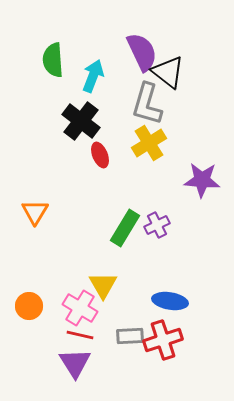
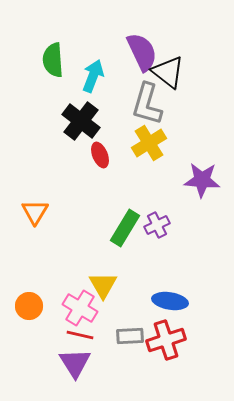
red cross: moved 3 px right
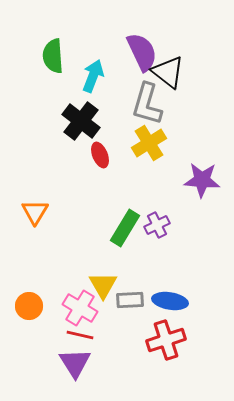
green semicircle: moved 4 px up
gray rectangle: moved 36 px up
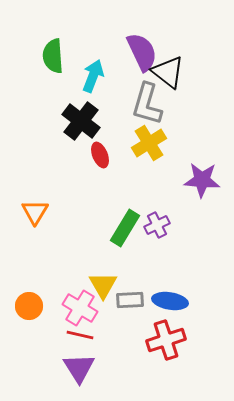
purple triangle: moved 4 px right, 5 px down
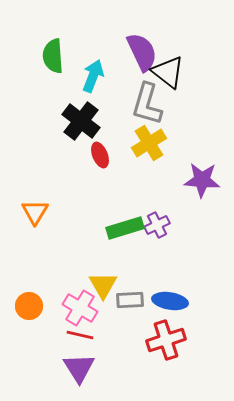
green rectangle: rotated 42 degrees clockwise
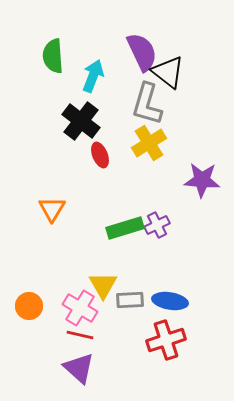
orange triangle: moved 17 px right, 3 px up
purple triangle: rotated 16 degrees counterclockwise
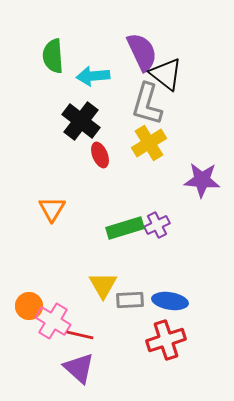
black triangle: moved 2 px left, 2 px down
cyan arrow: rotated 116 degrees counterclockwise
pink cross: moved 27 px left, 13 px down
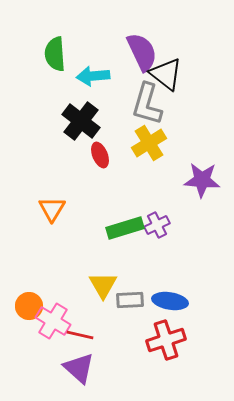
green semicircle: moved 2 px right, 2 px up
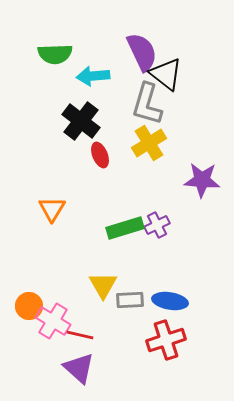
green semicircle: rotated 88 degrees counterclockwise
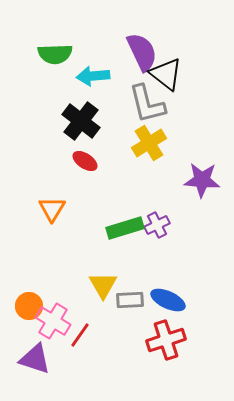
gray L-shape: rotated 30 degrees counterclockwise
red ellipse: moved 15 px left, 6 px down; rotated 35 degrees counterclockwise
blue ellipse: moved 2 px left, 1 px up; rotated 16 degrees clockwise
red line: rotated 68 degrees counterclockwise
purple triangle: moved 44 px left, 9 px up; rotated 24 degrees counterclockwise
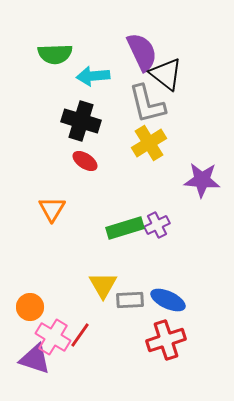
black cross: rotated 21 degrees counterclockwise
orange circle: moved 1 px right, 1 px down
pink cross: moved 16 px down
